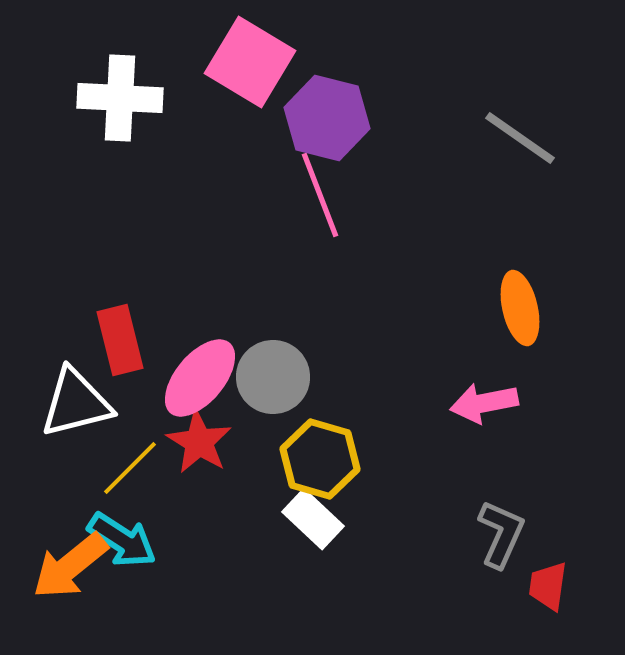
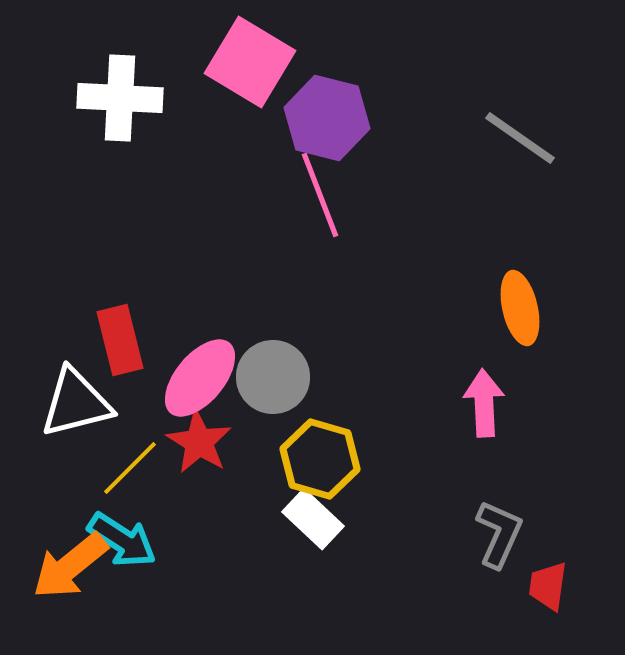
pink arrow: rotated 98 degrees clockwise
gray L-shape: moved 2 px left
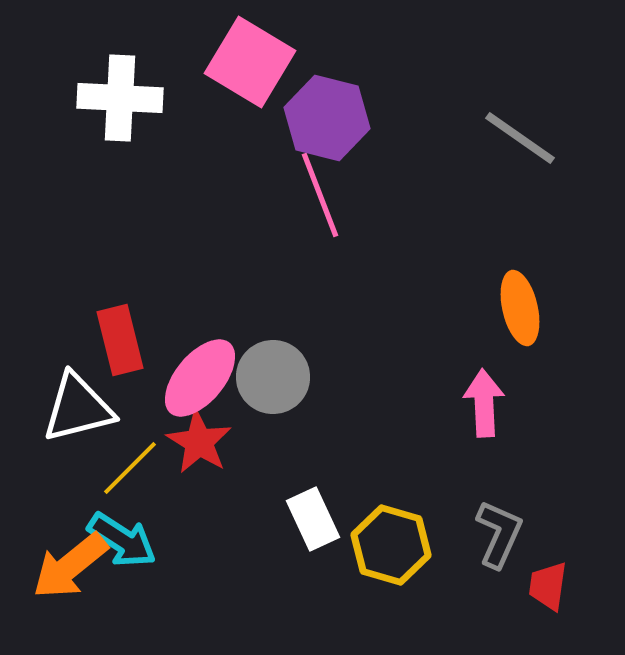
white triangle: moved 2 px right, 5 px down
yellow hexagon: moved 71 px right, 86 px down
white rectangle: rotated 22 degrees clockwise
